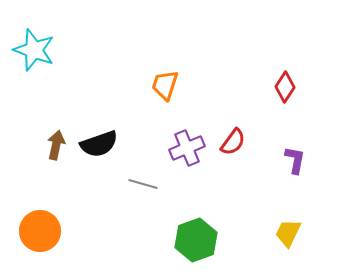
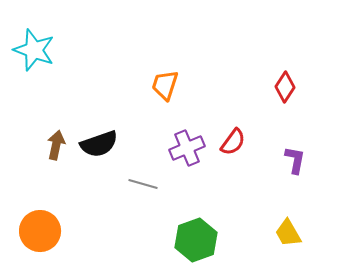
yellow trapezoid: rotated 56 degrees counterclockwise
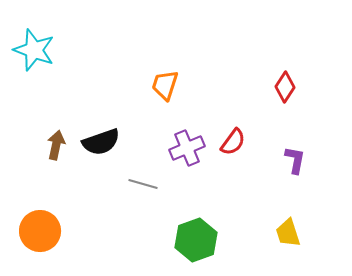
black semicircle: moved 2 px right, 2 px up
yellow trapezoid: rotated 12 degrees clockwise
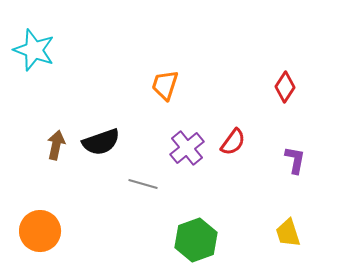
purple cross: rotated 16 degrees counterclockwise
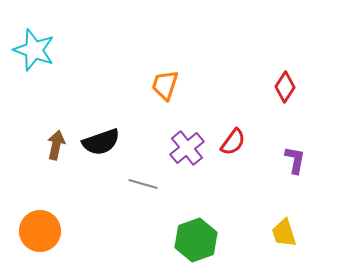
yellow trapezoid: moved 4 px left
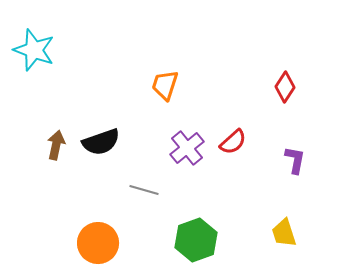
red semicircle: rotated 12 degrees clockwise
gray line: moved 1 px right, 6 px down
orange circle: moved 58 px right, 12 px down
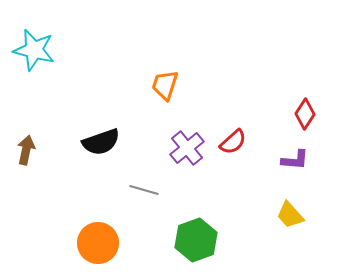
cyan star: rotated 6 degrees counterclockwise
red diamond: moved 20 px right, 27 px down
brown arrow: moved 30 px left, 5 px down
purple L-shape: rotated 84 degrees clockwise
yellow trapezoid: moved 6 px right, 18 px up; rotated 24 degrees counterclockwise
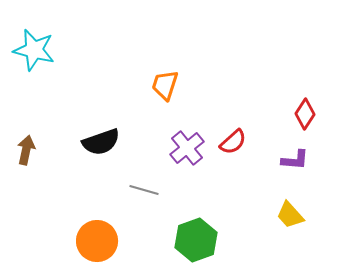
orange circle: moved 1 px left, 2 px up
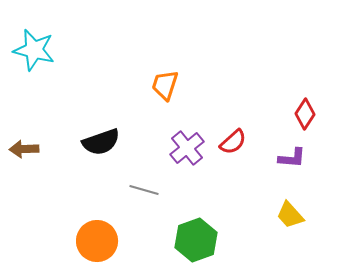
brown arrow: moved 2 px left, 1 px up; rotated 104 degrees counterclockwise
purple L-shape: moved 3 px left, 2 px up
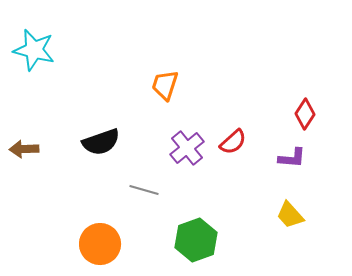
orange circle: moved 3 px right, 3 px down
